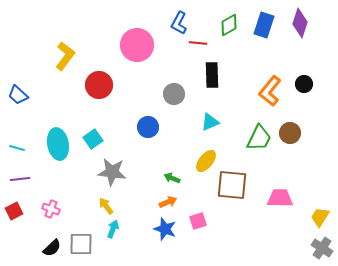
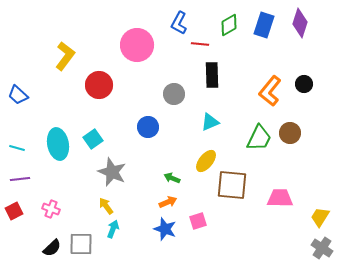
red line: moved 2 px right, 1 px down
gray star: rotated 16 degrees clockwise
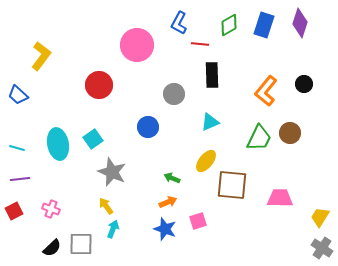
yellow L-shape: moved 24 px left
orange L-shape: moved 4 px left
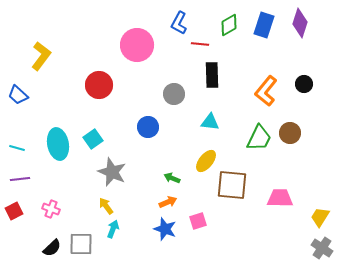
cyan triangle: rotated 30 degrees clockwise
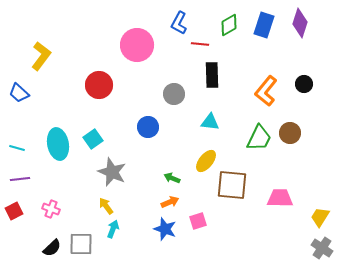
blue trapezoid: moved 1 px right, 2 px up
orange arrow: moved 2 px right
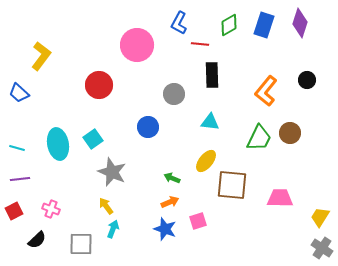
black circle: moved 3 px right, 4 px up
black semicircle: moved 15 px left, 8 px up
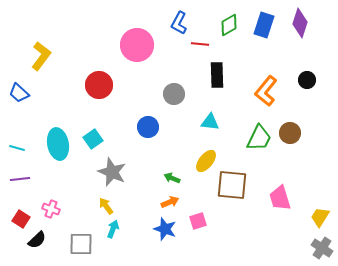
black rectangle: moved 5 px right
pink trapezoid: rotated 108 degrees counterclockwise
red square: moved 7 px right, 8 px down; rotated 30 degrees counterclockwise
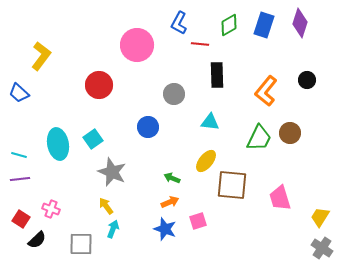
cyan line: moved 2 px right, 7 px down
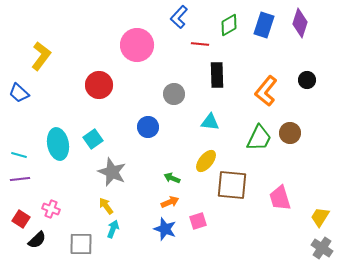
blue L-shape: moved 6 px up; rotated 15 degrees clockwise
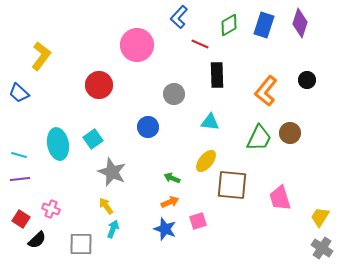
red line: rotated 18 degrees clockwise
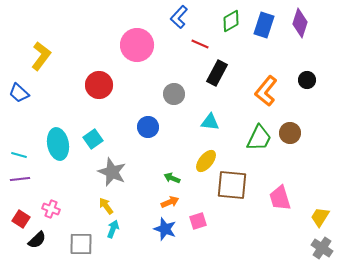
green diamond: moved 2 px right, 4 px up
black rectangle: moved 2 px up; rotated 30 degrees clockwise
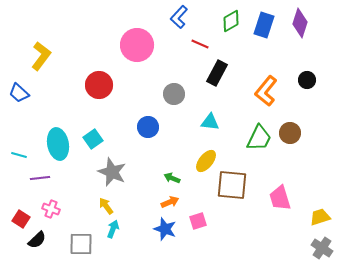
purple line: moved 20 px right, 1 px up
yellow trapezoid: rotated 40 degrees clockwise
